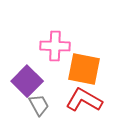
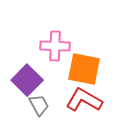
purple square: moved 1 px up
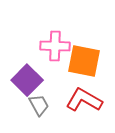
orange square: moved 8 px up
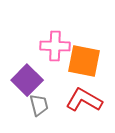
gray trapezoid: rotated 15 degrees clockwise
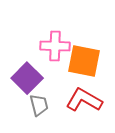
purple square: moved 2 px up
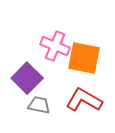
pink cross: rotated 20 degrees clockwise
orange square: moved 3 px up
gray trapezoid: rotated 65 degrees counterclockwise
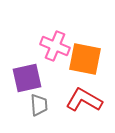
orange square: moved 1 px right, 1 px down
purple square: rotated 32 degrees clockwise
gray trapezoid: rotated 75 degrees clockwise
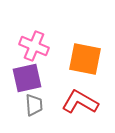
pink cross: moved 21 px left
red L-shape: moved 4 px left, 2 px down
gray trapezoid: moved 5 px left
